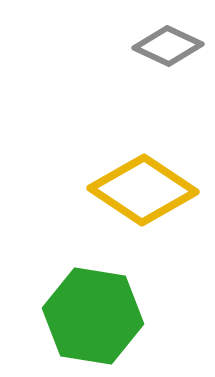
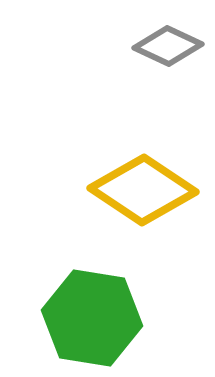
green hexagon: moved 1 px left, 2 px down
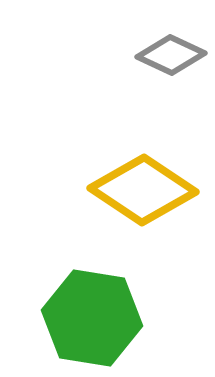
gray diamond: moved 3 px right, 9 px down
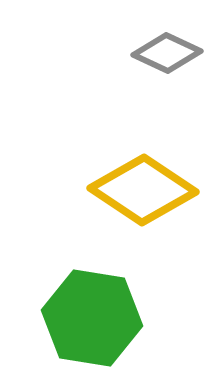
gray diamond: moved 4 px left, 2 px up
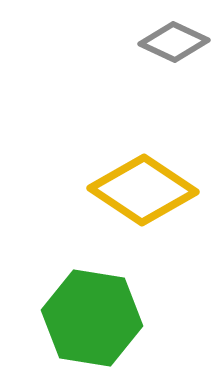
gray diamond: moved 7 px right, 11 px up
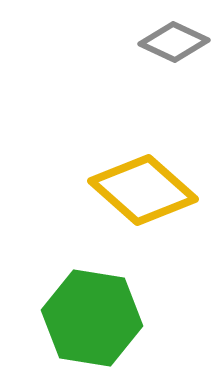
yellow diamond: rotated 8 degrees clockwise
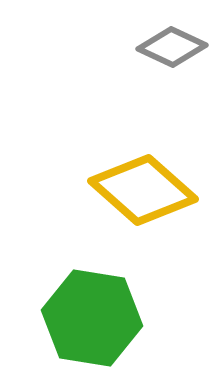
gray diamond: moved 2 px left, 5 px down
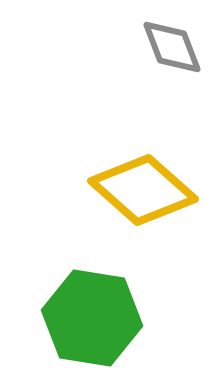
gray diamond: rotated 44 degrees clockwise
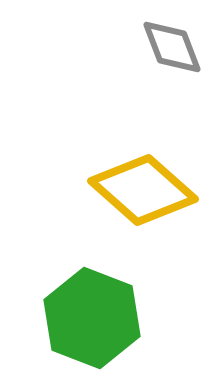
green hexagon: rotated 12 degrees clockwise
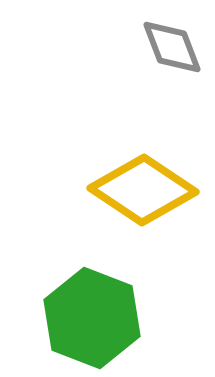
yellow diamond: rotated 8 degrees counterclockwise
